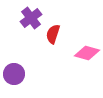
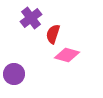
pink diamond: moved 20 px left, 2 px down
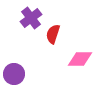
pink diamond: moved 13 px right, 4 px down; rotated 15 degrees counterclockwise
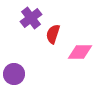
pink diamond: moved 7 px up
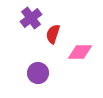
purple circle: moved 24 px right, 1 px up
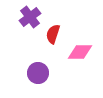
purple cross: moved 1 px left, 1 px up
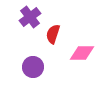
pink diamond: moved 2 px right, 1 px down
purple circle: moved 5 px left, 6 px up
